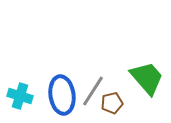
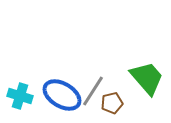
blue ellipse: rotated 51 degrees counterclockwise
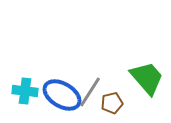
gray line: moved 3 px left, 1 px down
cyan cross: moved 5 px right, 5 px up; rotated 10 degrees counterclockwise
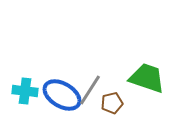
green trapezoid: rotated 30 degrees counterclockwise
gray line: moved 2 px up
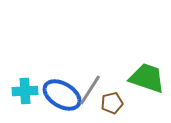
cyan cross: rotated 10 degrees counterclockwise
